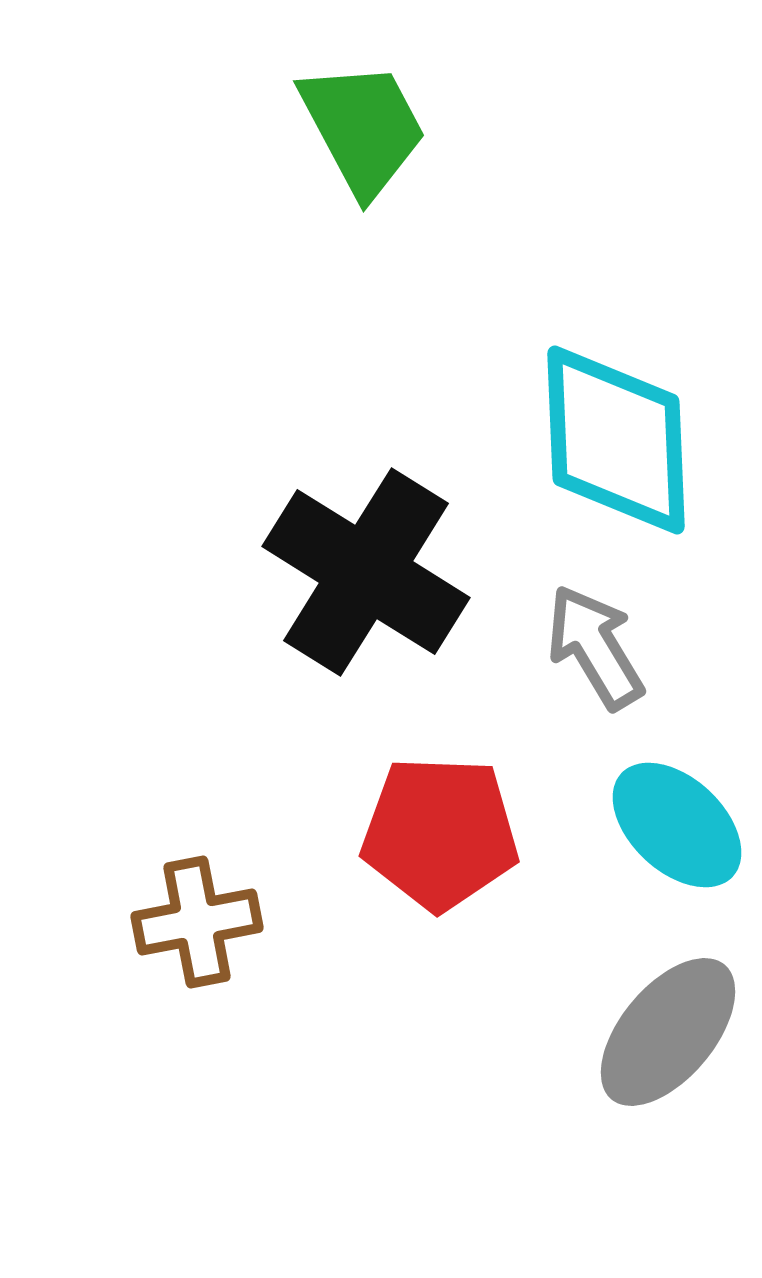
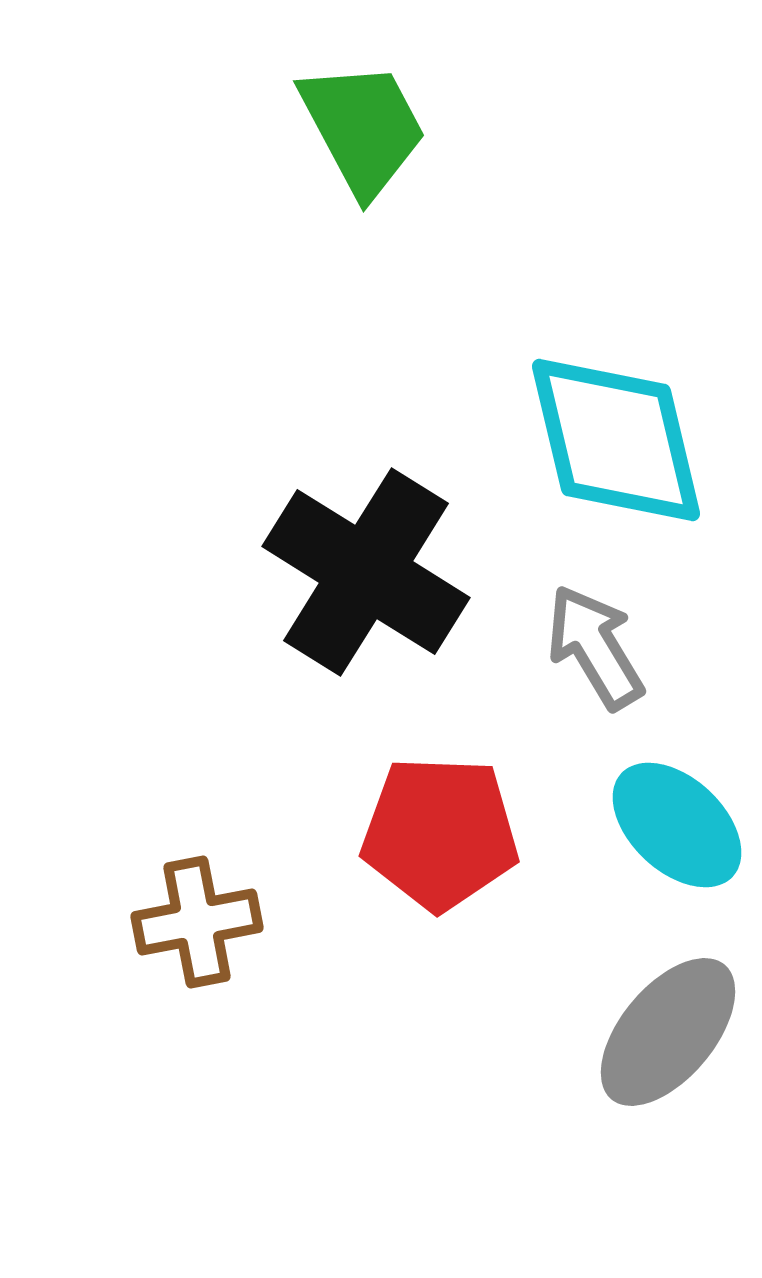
cyan diamond: rotated 11 degrees counterclockwise
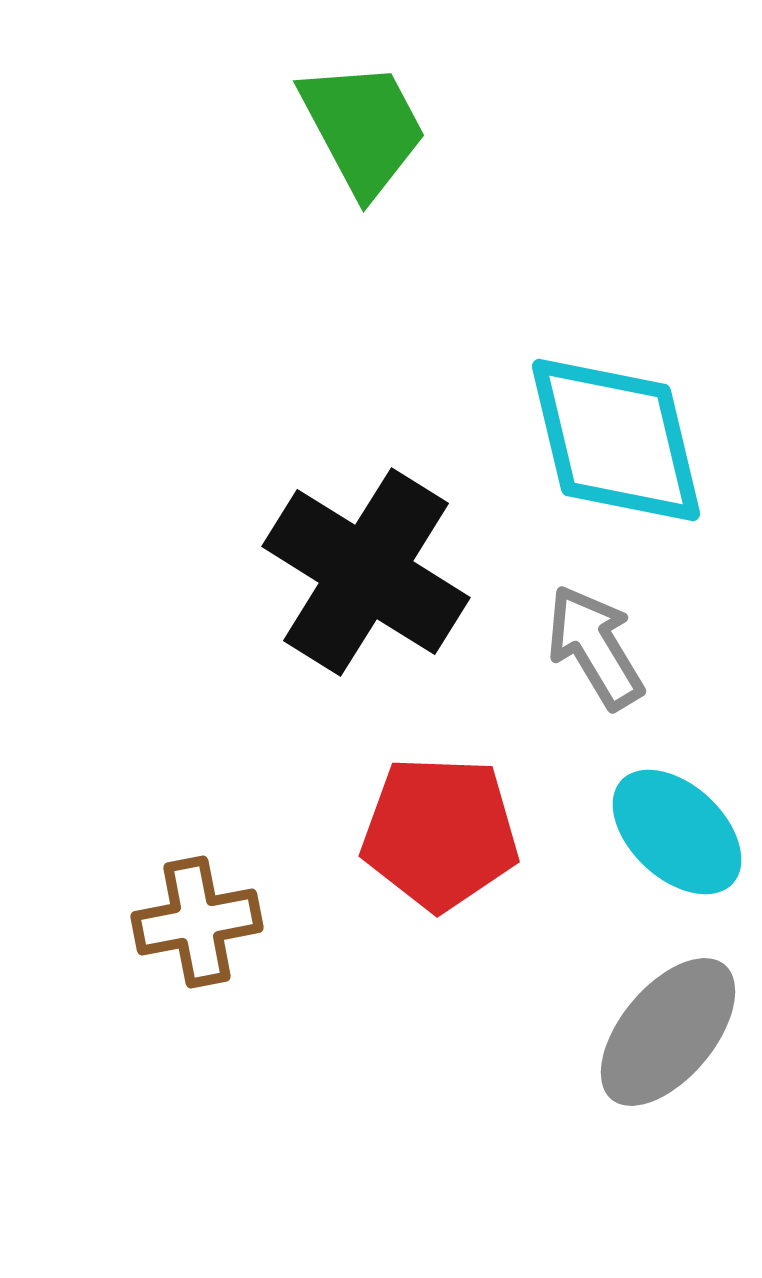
cyan ellipse: moved 7 px down
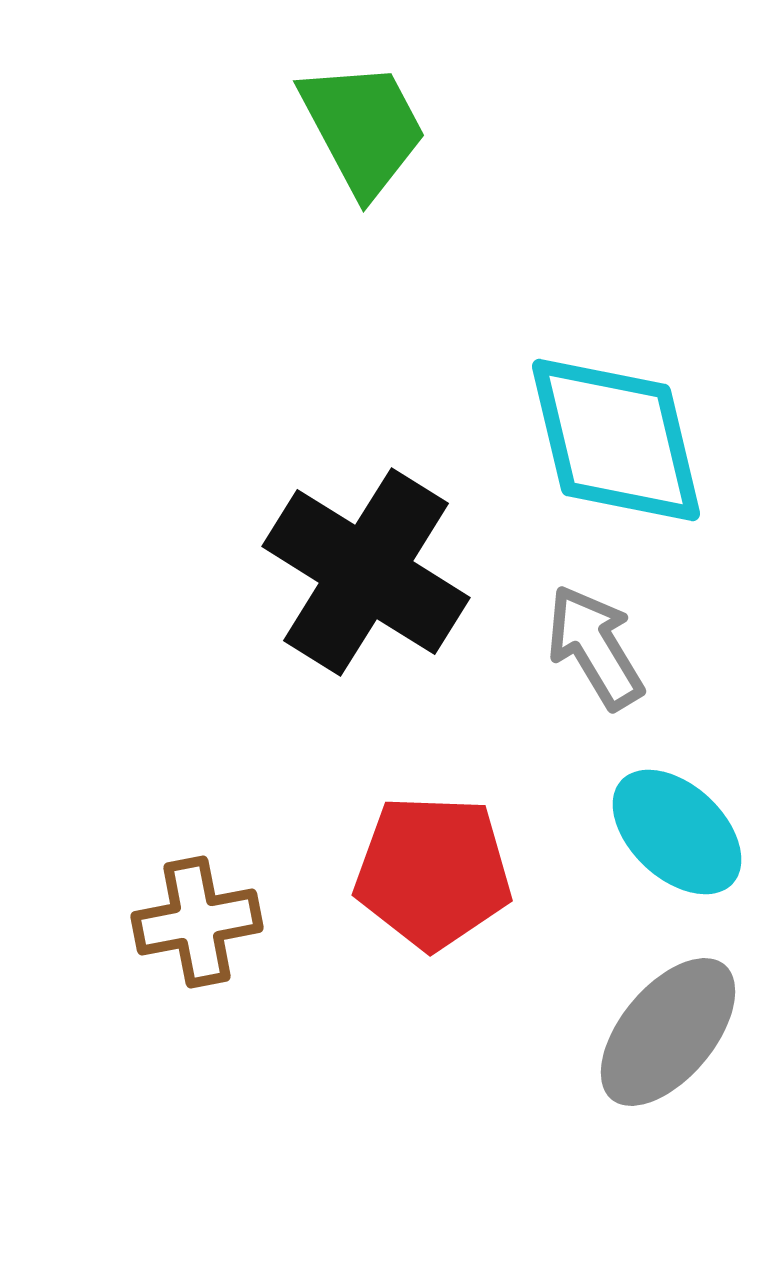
red pentagon: moved 7 px left, 39 px down
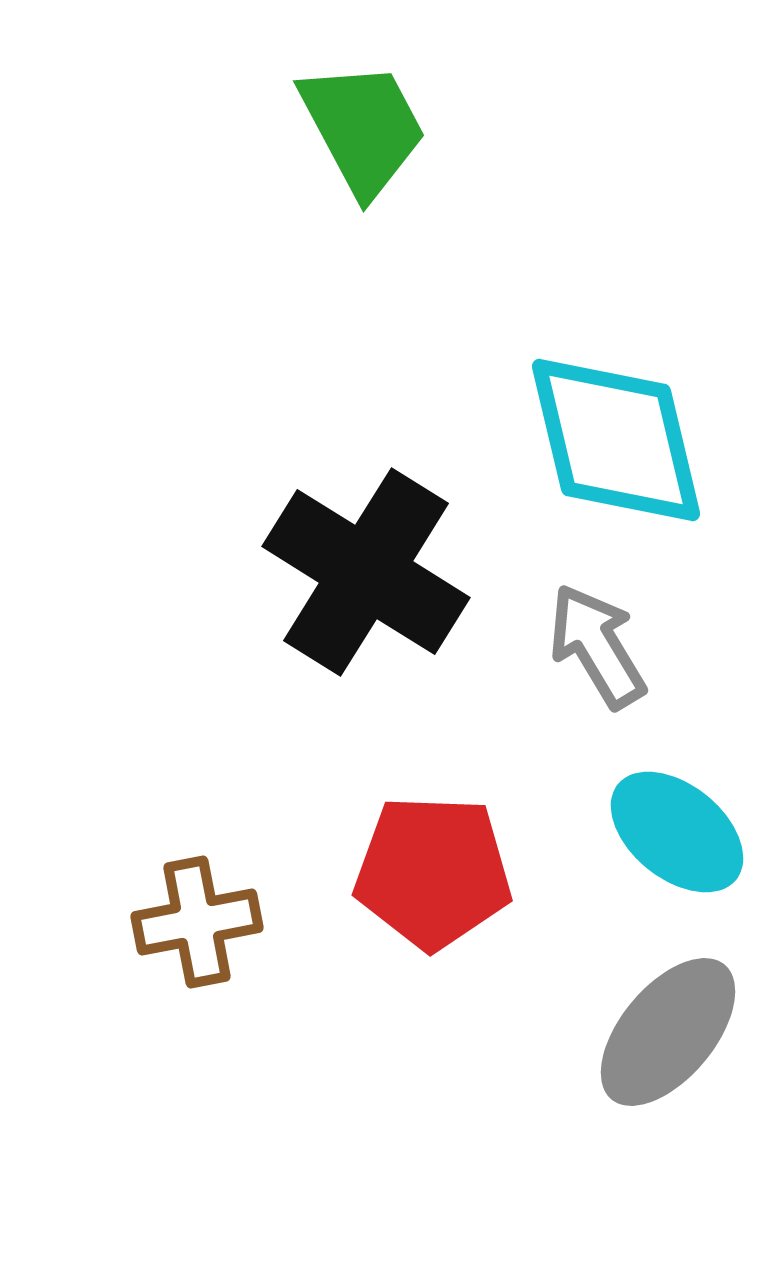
gray arrow: moved 2 px right, 1 px up
cyan ellipse: rotated 4 degrees counterclockwise
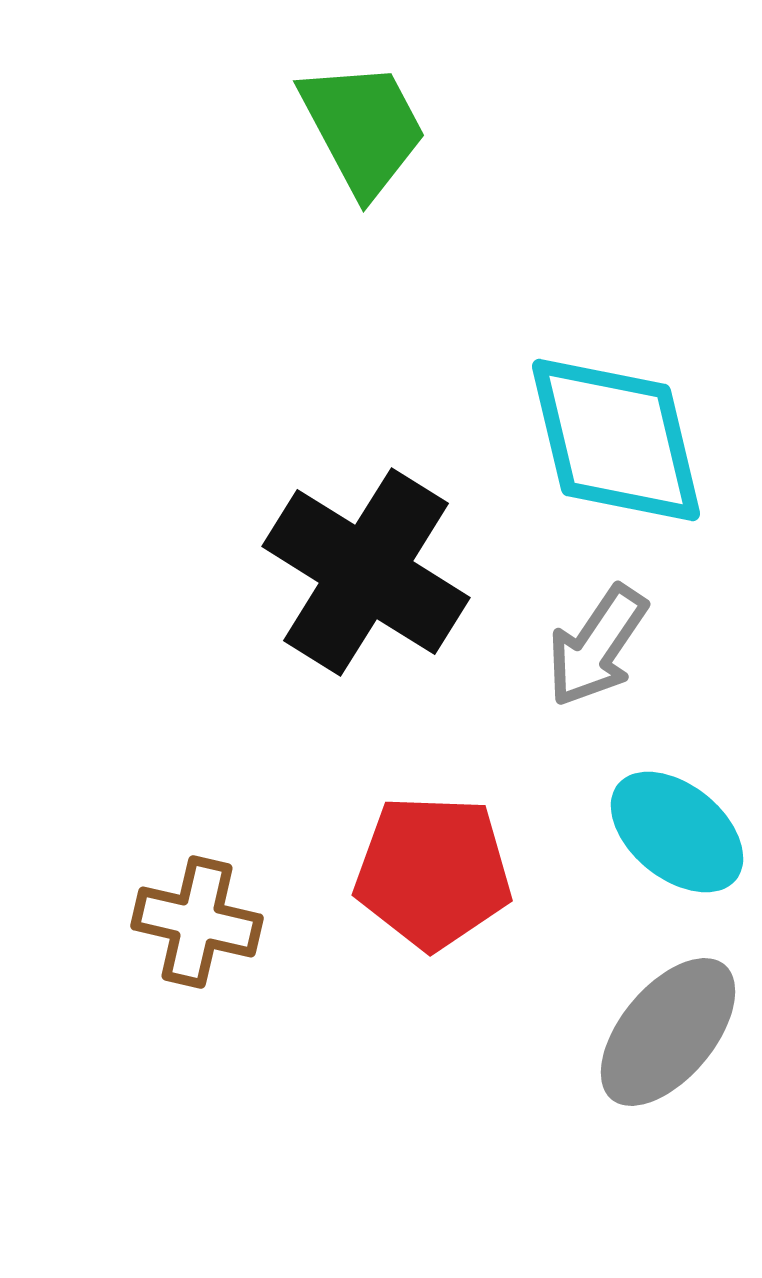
gray arrow: rotated 115 degrees counterclockwise
brown cross: rotated 24 degrees clockwise
